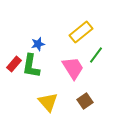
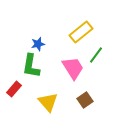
red rectangle: moved 25 px down
brown square: moved 1 px up
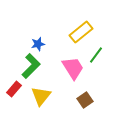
green L-shape: rotated 145 degrees counterclockwise
yellow triangle: moved 7 px left, 6 px up; rotated 20 degrees clockwise
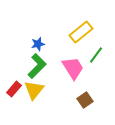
green L-shape: moved 6 px right
yellow triangle: moved 7 px left, 6 px up
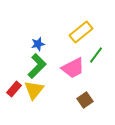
pink trapezoid: rotated 95 degrees clockwise
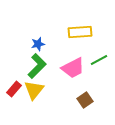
yellow rectangle: moved 1 px left; rotated 35 degrees clockwise
green line: moved 3 px right, 5 px down; rotated 24 degrees clockwise
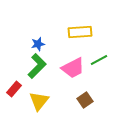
yellow triangle: moved 5 px right, 11 px down
